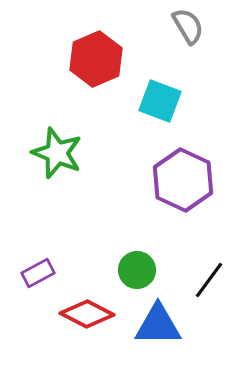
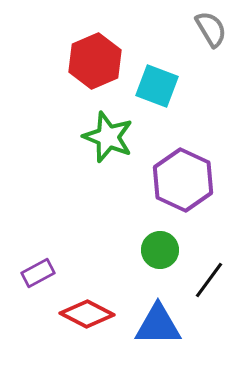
gray semicircle: moved 23 px right, 3 px down
red hexagon: moved 1 px left, 2 px down
cyan square: moved 3 px left, 15 px up
green star: moved 51 px right, 16 px up
green circle: moved 23 px right, 20 px up
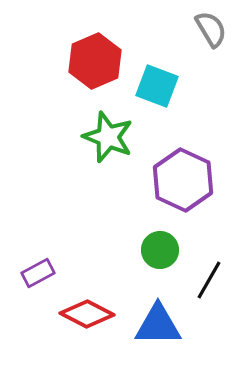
black line: rotated 6 degrees counterclockwise
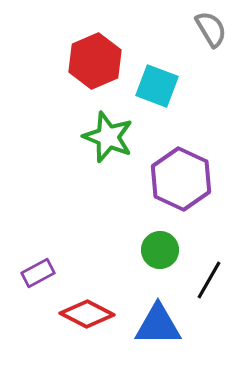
purple hexagon: moved 2 px left, 1 px up
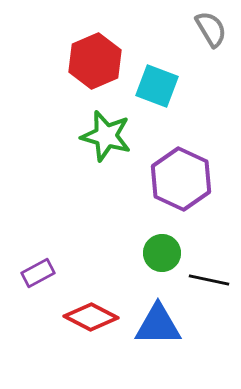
green star: moved 2 px left, 1 px up; rotated 6 degrees counterclockwise
green circle: moved 2 px right, 3 px down
black line: rotated 72 degrees clockwise
red diamond: moved 4 px right, 3 px down
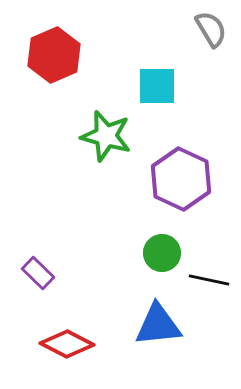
red hexagon: moved 41 px left, 6 px up
cyan square: rotated 21 degrees counterclockwise
purple rectangle: rotated 72 degrees clockwise
red diamond: moved 24 px left, 27 px down
blue triangle: rotated 6 degrees counterclockwise
